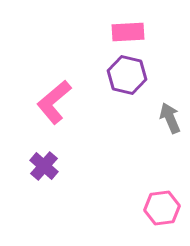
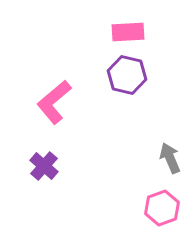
gray arrow: moved 40 px down
pink hexagon: rotated 12 degrees counterclockwise
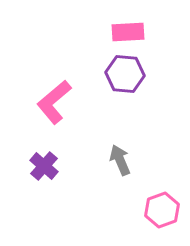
purple hexagon: moved 2 px left, 1 px up; rotated 9 degrees counterclockwise
gray arrow: moved 50 px left, 2 px down
pink hexagon: moved 2 px down
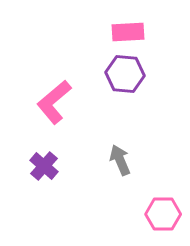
pink hexagon: moved 1 px right, 4 px down; rotated 20 degrees clockwise
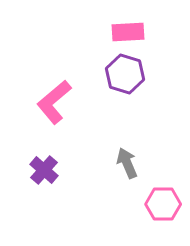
purple hexagon: rotated 12 degrees clockwise
gray arrow: moved 7 px right, 3 px down
purple cross: moved 4 px down
pink hexagon: moved 10 px up
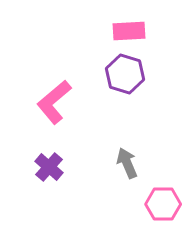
pink rectangle: moved 1 px right, 1 px up
purple cross: moved 5 px right, 3 px up
